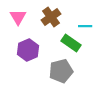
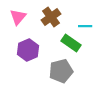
pink triangle: rotated 12 degrees clockwise
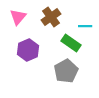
gray pentagon: moved 5 px right; rotated 15 degrees counterclockwise
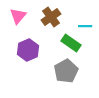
pink triangle: moved 1 px up
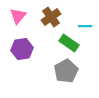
green rectangle: moved 2 px left
purple hexagon: moved 6 px left, 1 px up; rotated 15 degrees clockwise
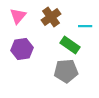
green rectangle: moved 1 px right, 2 px down
gray pentagon: rotated 25 degrees clockwise
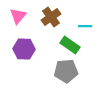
purple hexagon: moved 2 px right; rotated 10 degrees clockwise
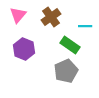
pink triangle: moved 1 px up
purple hexagon: rotated 20 degrees clockwise
gray pentagon: rotated 20 degrees counterclockwise
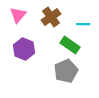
cyan line: moved 2 px left, 2 px up
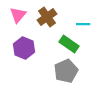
brown cross: moved 4 px left
green rectangle: moved 1 px left, 1 px up
purple hexagon: moved 1 px up
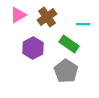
pink triangle: rotated 18 degrees clockwise
purple hexagon: moved 9 px right; rotated 10 degrees clockwise
gray pentagon: rotated 15 degrees counterclockwise
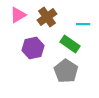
green rectangle: moved 1 px right
purple hexagon: rotated 15 degrees clockwise
